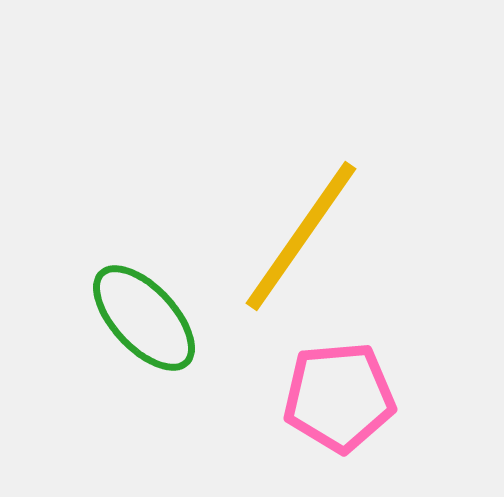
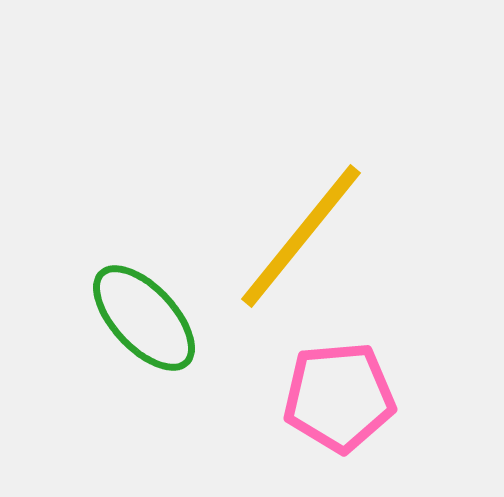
yellow line: rotated 4 degrees clockwise
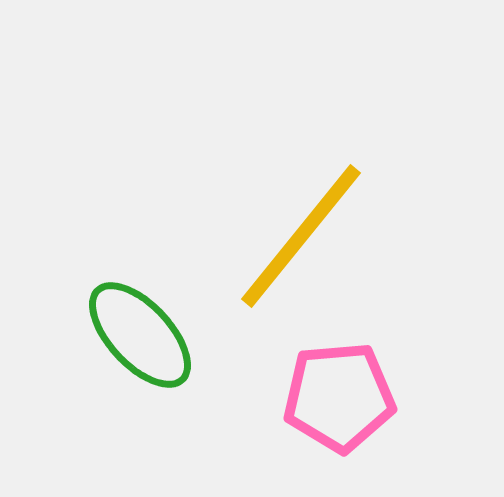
green ellipse: moved 4 px left, 17 px down
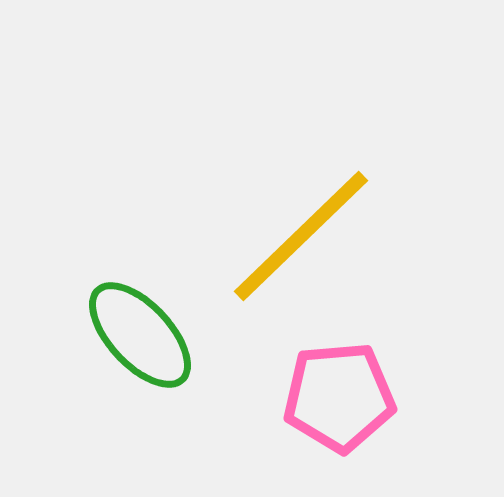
yellow line: rotated 7 degrees clockwise
